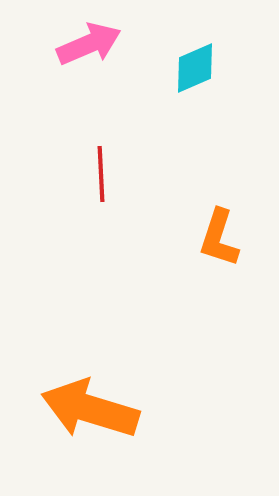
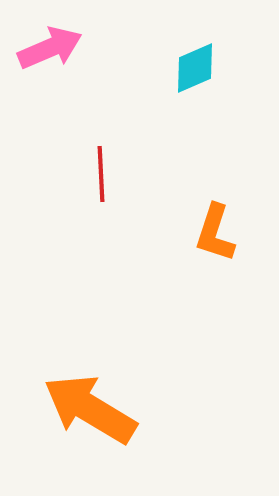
pink arrow: moved 39 px left, 4 px down
orange L-shape: moved 4 px left, 5 px up
orange arrow: rotated 14 degrees clockwise
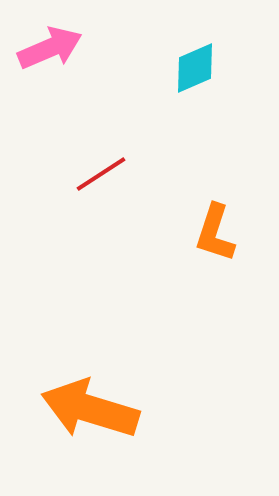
red line: rotated 60 degrees clockwise
orange arrow: rotated 14 degrees counterclockwise
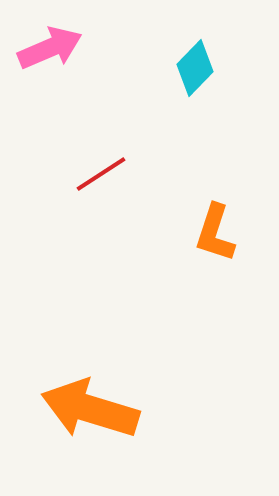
cyan diamond: rotated 22 degrees counterclockwise
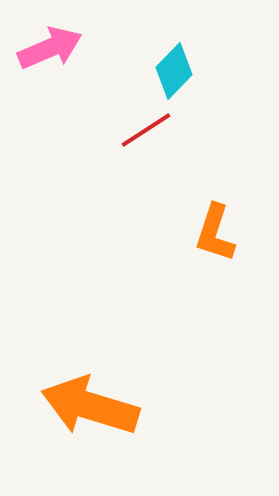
cyan diamond: moved 21 px left, 3 px down
red line: moved 45 px right, 44 px up
orange arrow: moved 3 px up
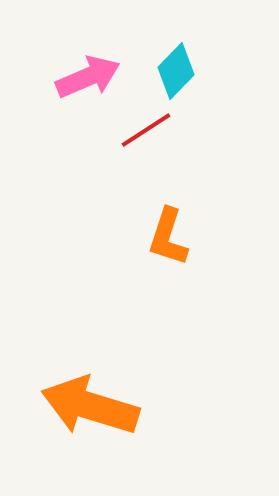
pink arrow: moved 38 px right, 29 px down
cyan diamond: moved 2 px right
orange L-shape: moved 47 px left, 4 px down
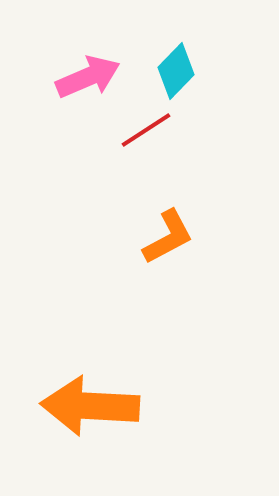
orange L-shape: rotated 136 degrees counterclockwise
orange arrow: rotated 14 degrees counterclockwise
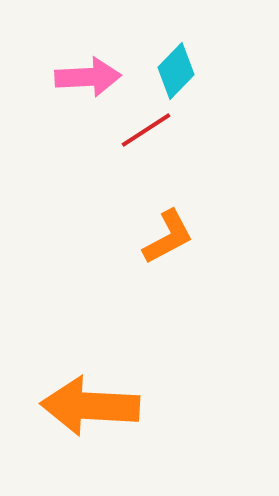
pink arrow: rotated 20 degrees clockwise
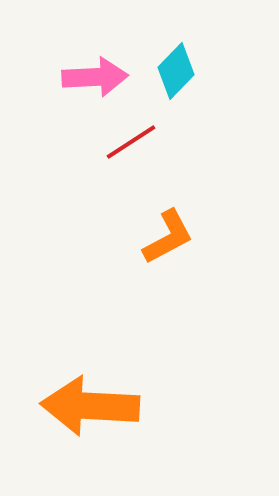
pink arrow: moved 7 px right
red line: moved 15 px left, 12 px down
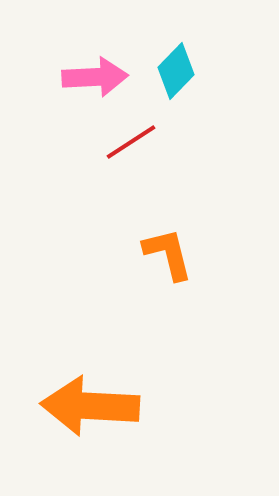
orange L-shape: moved 17 px down; rotated 76 degrees counterclockwise
